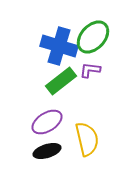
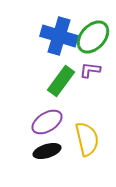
blue cross: moved 10 px up
green rectangle: rotated 16 degrees counterclockwise
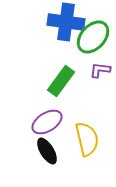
blue cross: moved 7 px right, 14 px up; rotated 9 degrees counterclockwise
purple L-shape: moved 10 px right
black ellipse: rotated 76 degrees clockwise
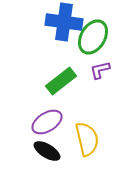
blue cross: moved 2 px left
green ellipse: rotated 12 degrees counterclockwise
purple L-shape: rotated 20 degrees counterclockwise
green rectangle: rotated 16 degrees clockwise
black ellipse: rotated 28 degrees counterclockwise
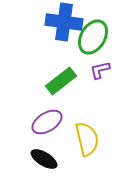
black ellipse: moved 3 px left, 8 px down
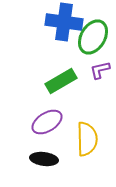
green rectangle: rotated 8 degrees clockwise
yellow semicircle: rotated 12 degrees clockwise
black ellipse: rotated 24 degrees counterclockwise
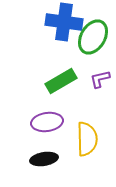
purple L-shape: moved 9 px down
purple ellipse: rotated 24 degrees clockwise
black ellipse: rotated 16 degrees counterclockwise
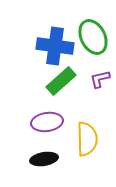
blue cross: moved 9 px left, 24 px down
green ellipse: rotated 56 degrees counterclockwise
green rectangle: rotated 12 degrees counterclockwise
